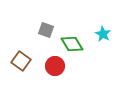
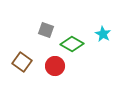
green diamond: rotated 30 degrees counterclockwise
brown square: moved 1 px right, 1 px down
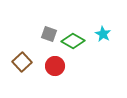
gray square: moved 3 px right, 4 px down
green diamond: moved 1 px right, 3 px up
brown square: rotated 12 degrees clockwise
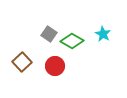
gray square: rotated 14 degrees clockwise
green diamond: moved 1 px left
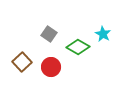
green diamond: moved 6 px right, 6 px down
red circle: moved 4 px left, 1 px down
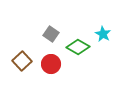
gray square: moved 2 px right
brown square: moved 1 px up
red circle: moved 3 px up
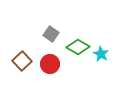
cyan star: moved 2 px left, 20 px down
red circle: moved 1 px left
